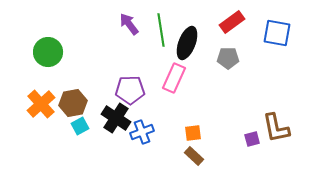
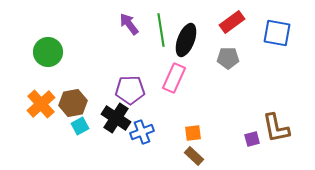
black ellipse: moved 1 px left, 3 px up
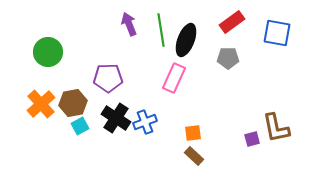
purple arrow: rotated 15 degrees clockwise
purple pentagon: moved 22 px left, 12 px up
blue cross: moved 3 px right, 10 px up
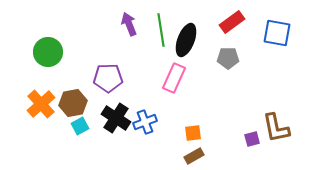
brown rectangle: rotated 72 degrees counterclockwise
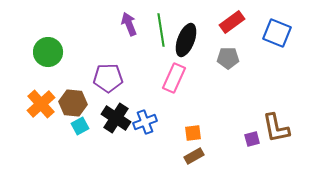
blue square: rotated 12 degrees clockwise
brown hexagon: rotated 16 degrees clockwise
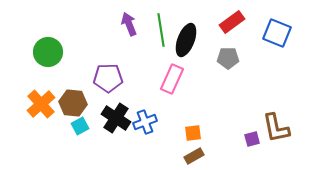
pink rectangle: moved 2 px left, 1 px down
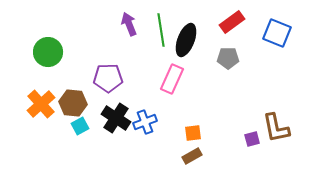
brown rectangle: moved 2 px left
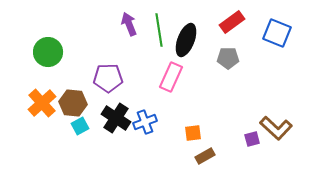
green line: moved 2 px left
pink rectangle: moved 1 px left, 2 px up
orange cross: moved 1 px right, 1 px up
brown L-shape: rotated 36 degrees counterclockwise
brown rectangle: moved 13 px right
